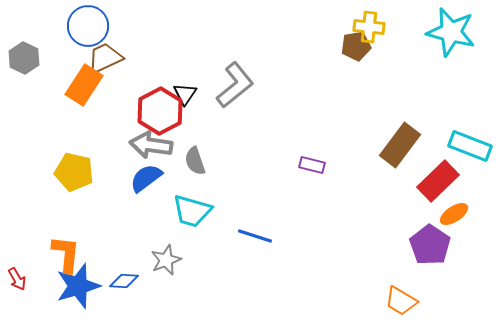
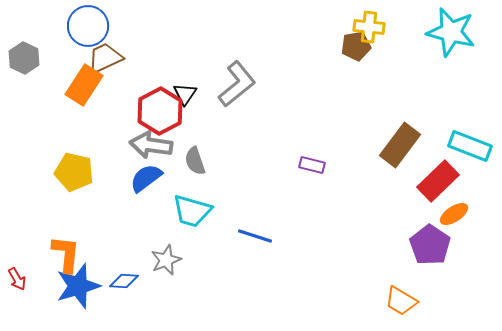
gray L-shape: moved 2 px right, 1 px up
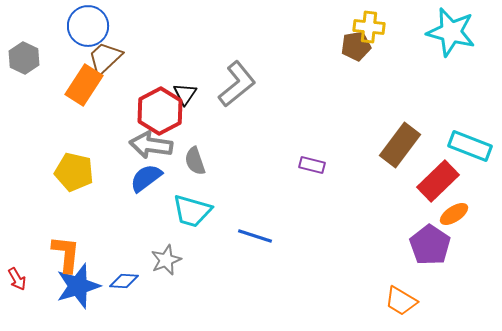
brown trapezoid: rotated 18 degrees counterclockwise
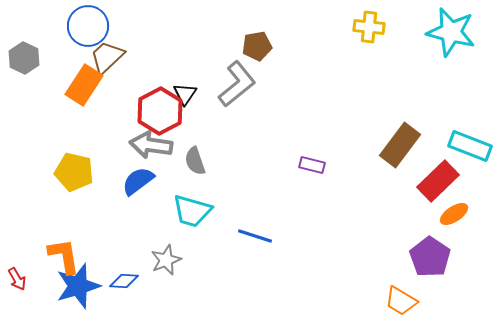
brown pentagon: moved 99 px left
brown trapezoid: moved 2 px right, 1 px up
blue semicircle: moved 8 px left, 3 px down
purple pentagon: moved 12 px down
orange L-shape: moved 2 px left, 2 px down; rotated 15 degrees counterclockwise
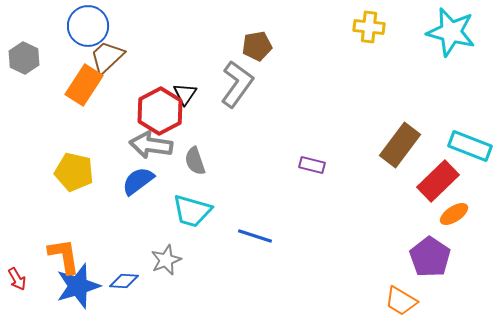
gray L-shape: rotated 15 degrees counterclockwise
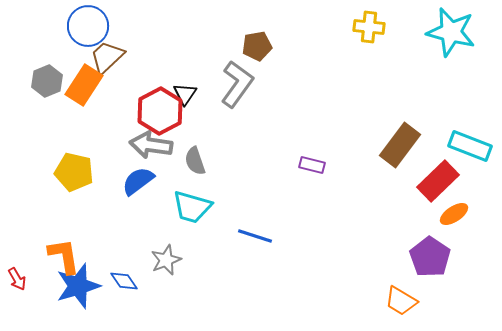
gray hexagon: moved 23 px right, 23 px down; rotated 12 degrees clockwise
cyan trapezoid: moved 4 px up
blue diamond: rotated 52 degrees clockwise
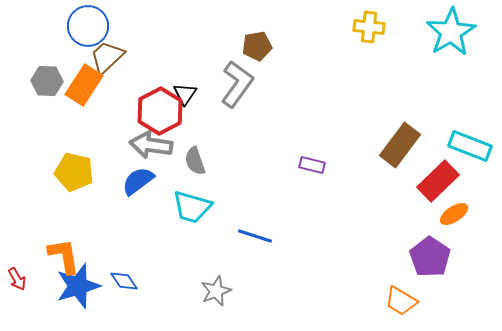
cyan star: rotated 27 degrees clockwise
gray hexagon: rotated 24 degrees clockwise
gray star: moved 50 px right, 31 px down
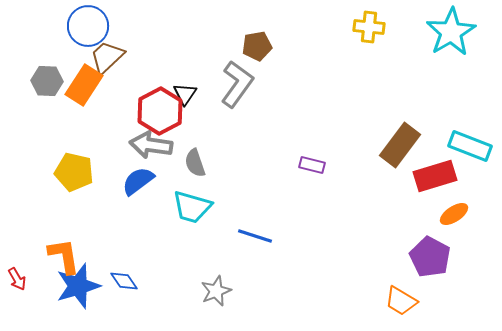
gray semicircle: moved 2 px down
red rectangle: moved 3 px left, 5 px up; rotated 27 degrees clockwise
purple pentagon: rotated 6 degrees counterclockwise
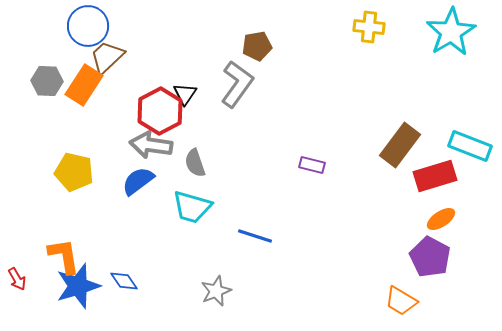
orange ellipse: moved 13 px left, 5 px down
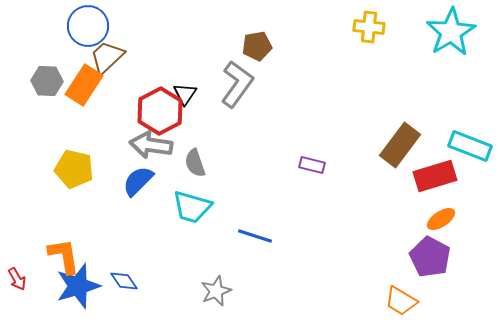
yellow pentagon: moved 3 px up
blue semicircle: rotated 8 degrees counterclockwise
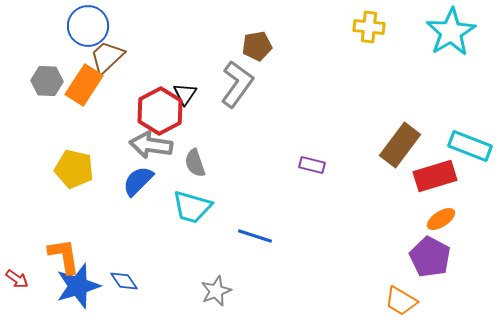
red arrow: rotated 25 degrees counterclockwise
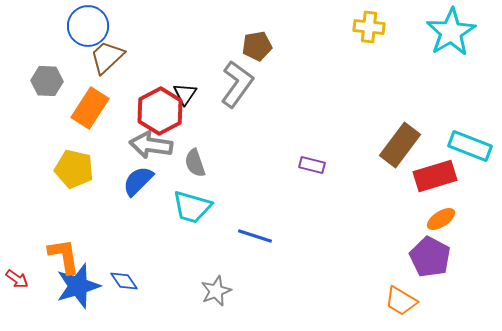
orange rectangle: moved 6 px right, 23 px down
